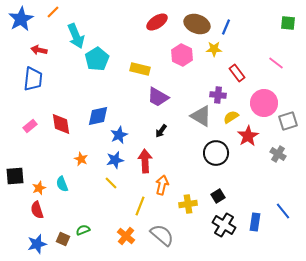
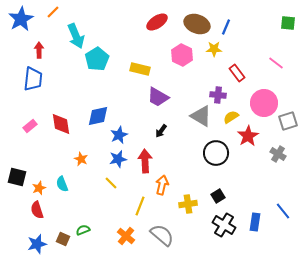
red arrow at (39, 50): rotated 77 degrees clockwise
blue star at (115, 160): moved 3 px right, 1 px up
black square at (15, 176): moved 2 px right, 1 px down; rotated 18 degrees clockwise
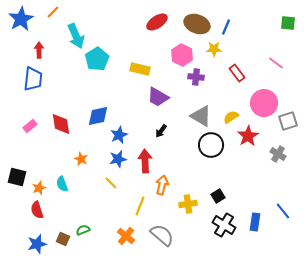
purple cross at (218, 95): moved 22 px left, 18 px up
black circle at (216, 153): moved 5 px left, 8 px up
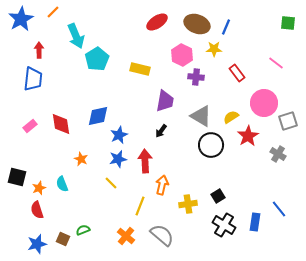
purple trapezoid at (158, 97): moved 7 px right, 4 px down; rotated 110 degrees counterclockwise
blue line at (283, 211): moved 4 px left, 2 px up
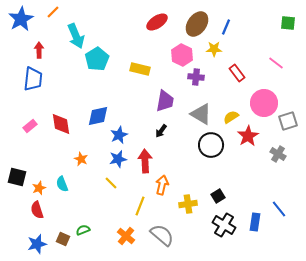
brown ellipse at (197, 24): rotated 75 degrees counterclockwise
gray triangle at (201, 116): moved 2 px up
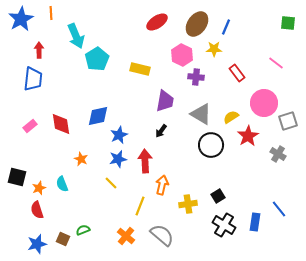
orange line at (53, 12): moved 2 px left, 1 px down; rotated 48 degrees counterclockwise
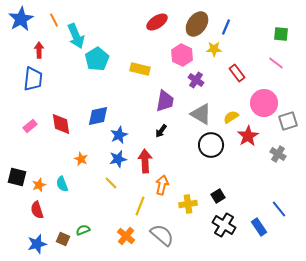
orange line at (51, 13): moved 3 px right, 7 px down; rotated 24 degrees counterclockwise
green square at (288, 23): moved 7 px left, 11 px down
purple cross at (196, 77): moved 3 px down; rotated 28 degrees clockwise
orange star at (39, 188): moved 3 px up
blue rectangle at (255, 222): moved 4 px right, 5 px down; rotated 42 degrees counterclockwise
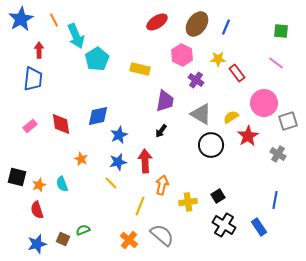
green square at (281, 34): moved 3 px up
yellow star at (214, 49): moved 4 px right, 10 px down
blue star at (118, 159): moved 3 px down
yellow cross at (188, 204): moved 2 px up
blue line at (279, 209): moved 4 px left, 9 px up; rotated 48 degrees clockwise
orange cross at (126, 236): moved 3 px right, 4 px down
